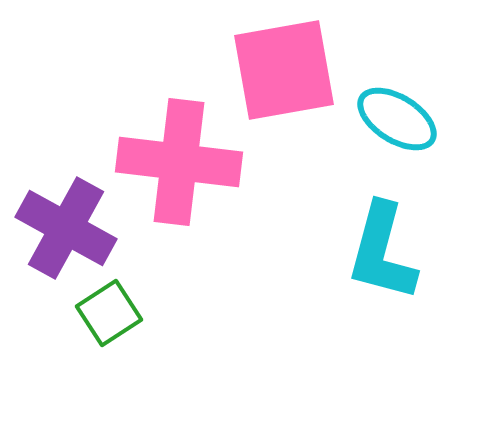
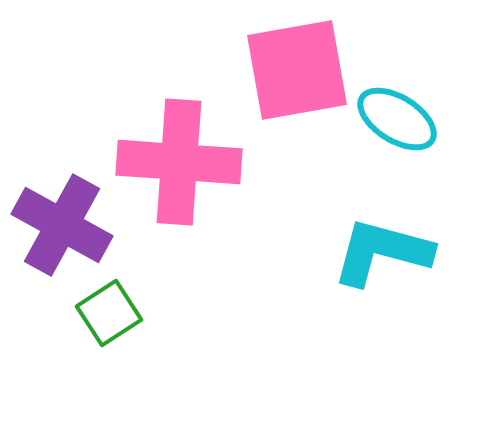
pink square: moved 13 px right
pink cross: rotated 3 degrees counterclockwise
purple cross: moved 4 px left, 3 px up
cyan L-shape: rotated 90 degrees clockwise
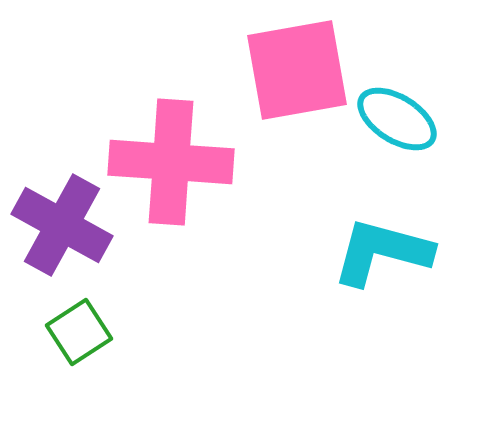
pink cross: moved 8 px left
green square: moved 30 px left, 19 px down
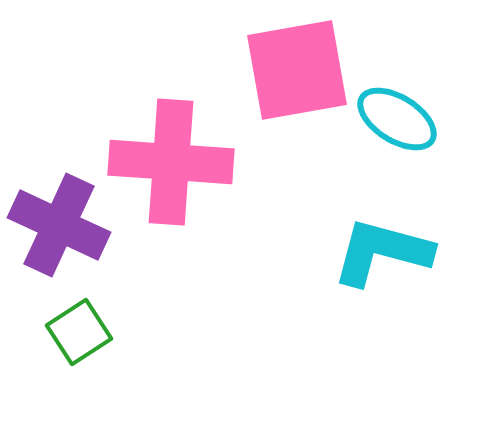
purple cross: moved 3 px left; rotated 4 degrees counterclockwise
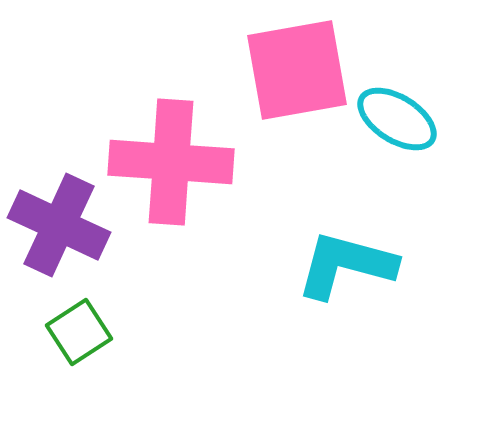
cyan L-shape: moved 36 px left, 13 px down
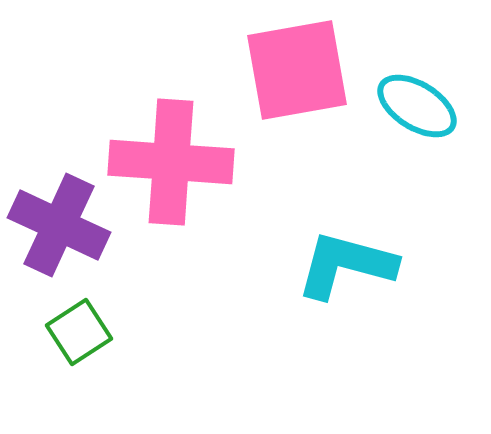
cyan ellipse: moved 20 px right, 13 px up
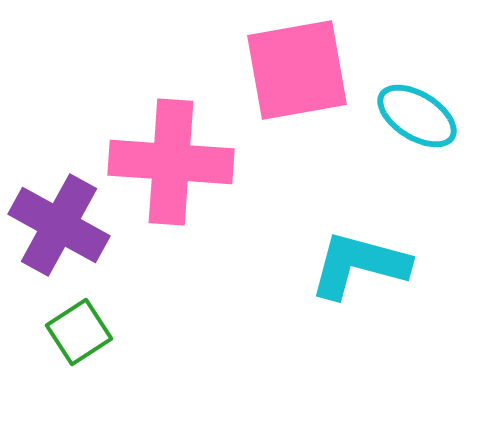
cyan ellipse: moved 10 px down
purple cross: rotated 4 degrees clockwise
cyan L-shape: moved 13 px right
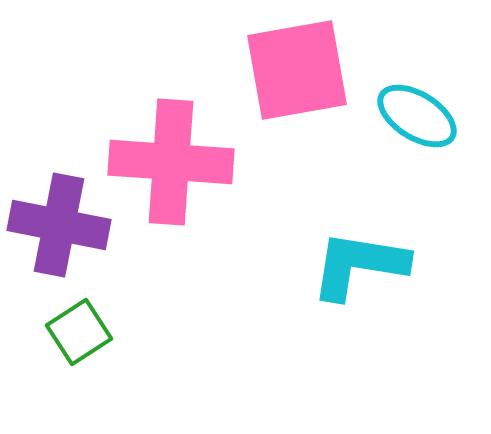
purple cross: rotated 18 degrees counterclockwise
cyan L-shape: rotated 6 degrees counterclockwise
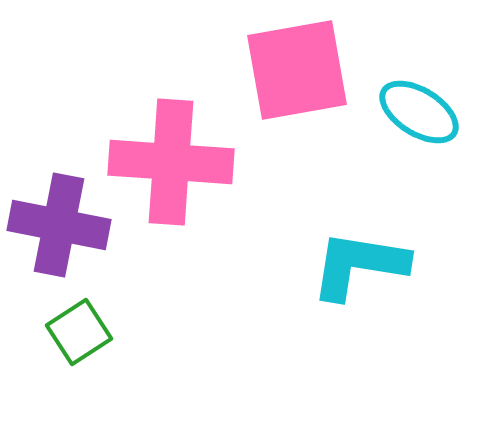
cyan ellipse: moved 2 px right, 4 px up
